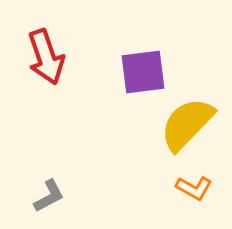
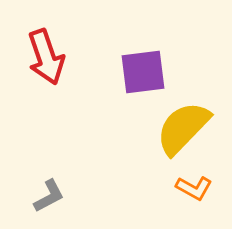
yellow semicircle: moved 4 px left, 4 px down
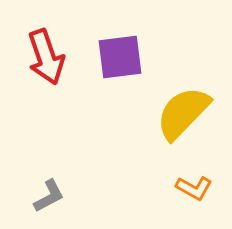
purple square: moved 23 px left, 15 px up
yellow semicircle: moved 15 px up
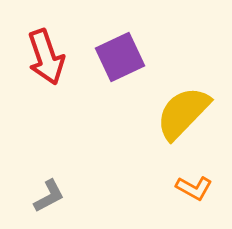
purple square: rotated 18 degrees counterclockwise
